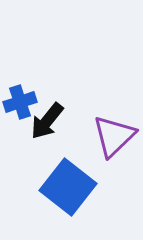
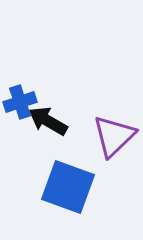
black arrow: moved 1 px right; rotated 81 degrees clockwise
blue square: rotated 18 degrees counterclockwise
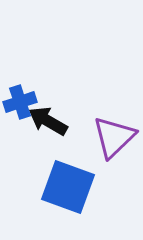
purple triangle: moved 1 px down
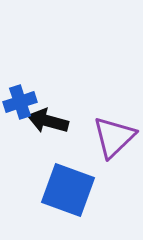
black arrow: rotated 15 degrees counterclockwise
blue square: moved 3 px down
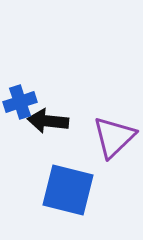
black arrow: rotated 9 degrees counterclockwise
blue square: rotated 6 degrees counterclockwise
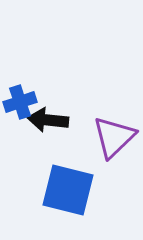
black arrow: moved 1 px up
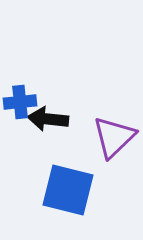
blue cross: rotated 12 degrees clockwise
black arrow: moved 1 px up
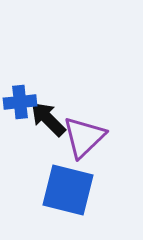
black arrow: rotated 39 degrees clockwise
purple triangle: moved 30 px left
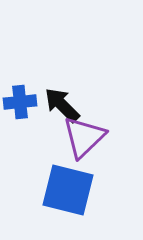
black arrow: moved 14 px right, 14 px up
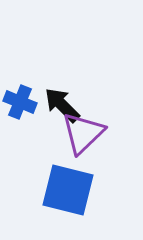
blue cross: rotated 28 degrees clockwise
purple triangle: moved 1 px left, 4 px up
